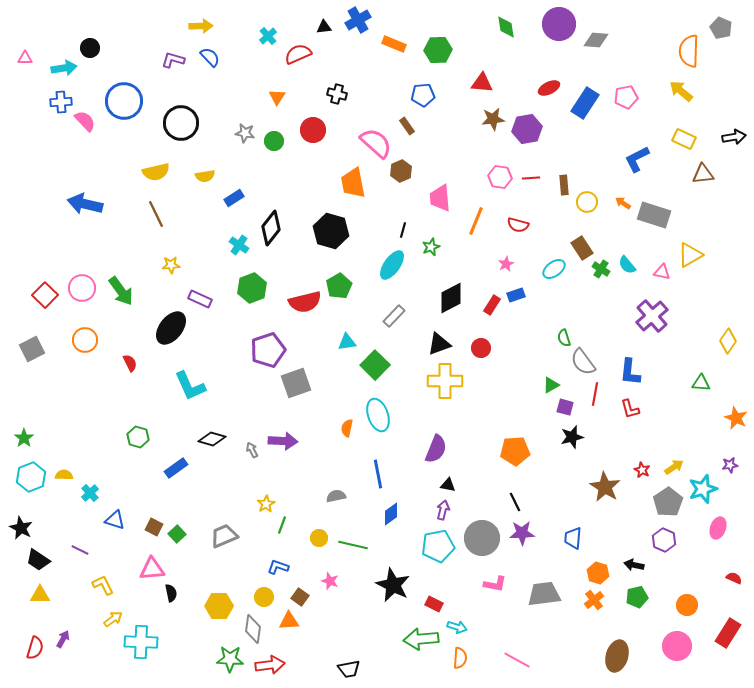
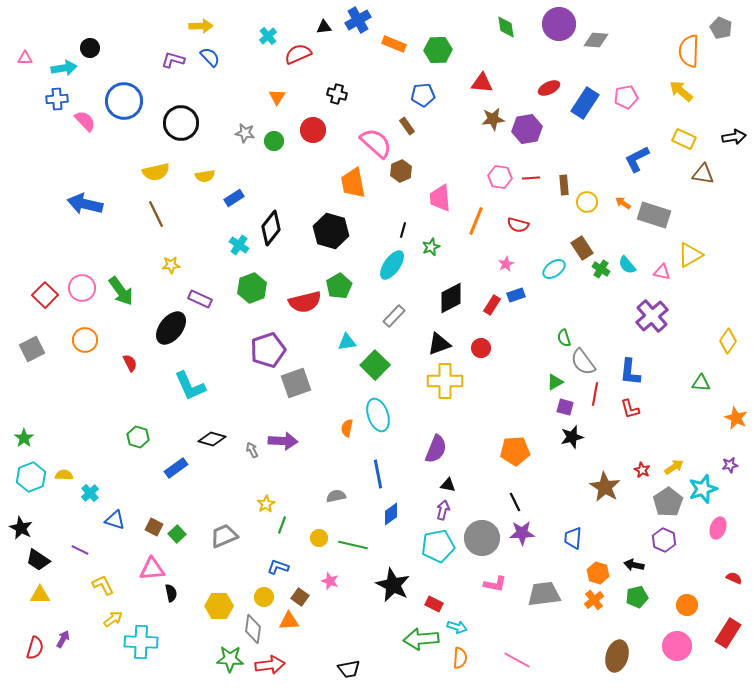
blue cross at (61, 102): moved 4 px left, 3 px up
brown triangle at (703, 174): rotated 15 degrees clockwise
green triangle at (551, 385): moved 4 px right, 3 px up
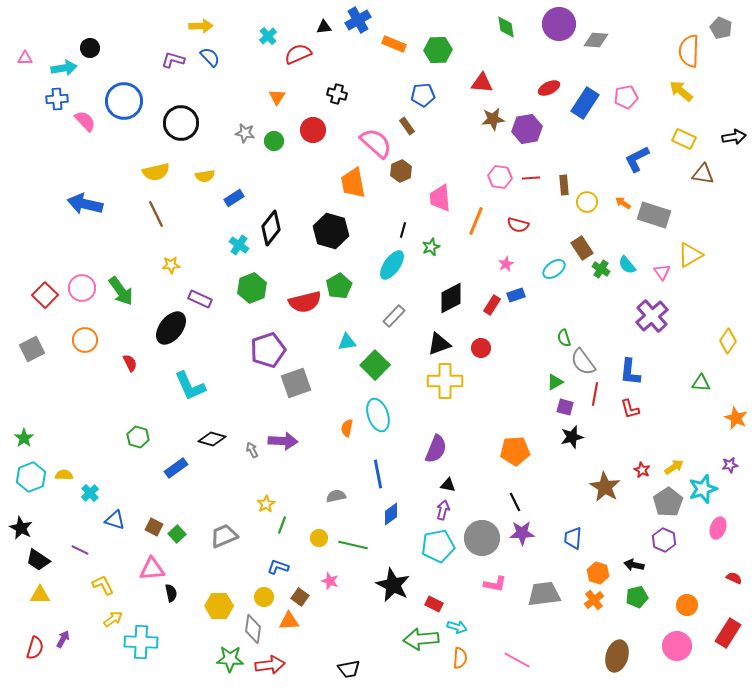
pink triangle at (662, 272): rotated 42 degrees clockwise
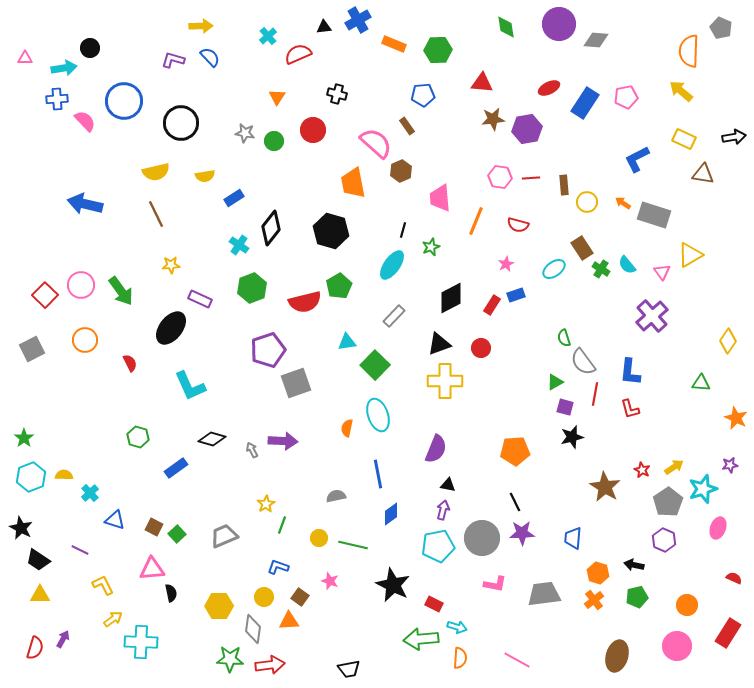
pink circle at (82, 288): moved 1 px left, 3 px up
